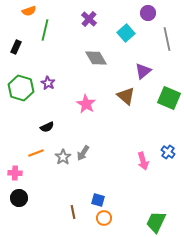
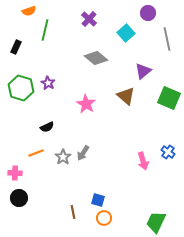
gray diamond: rotated 20 degrees counterclockwise
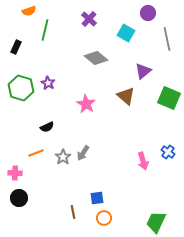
cyan square: rotated 18 degrees counterclockwise
blue square: moved 1 px left, 2 px up; rotated 24 degrees counterclockwise
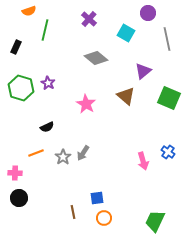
green trapezoid: moved 1 px left, 1 px up
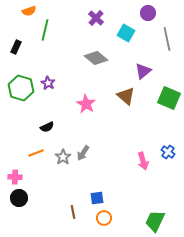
purple cross: moved 7 px right, 1 px up
pink cross: moved 4 px down
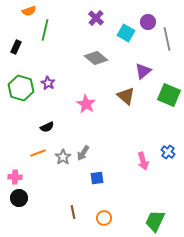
purple circle: moved 9 px down
green square: moved 3 px up
orange line: moved 2 px right
blue square: moved 20 px up
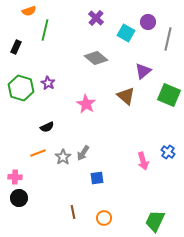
gray line: moved 1 px right; rotated 25 degrees clockwise
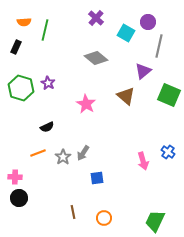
orange semicircle: moved 5 px left, 11 px down; rotated 16 degrees clockwise
gray line: moved 9 px left, 7 px down
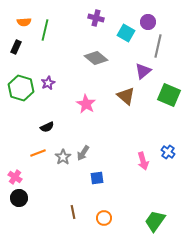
purple cross: rotated 28 degrees counterclockwise
gray line: moved 1 px left
purple star: rotated 16 degrees clockwise
pink cross: rotated 32 degrees clockwise
green trapezoid: rotated 10 degrees clockwise
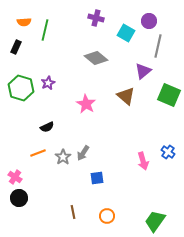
purple circle: moved 1 px right, 1 px up
orange circle: moved 3 px right, 2 px up
